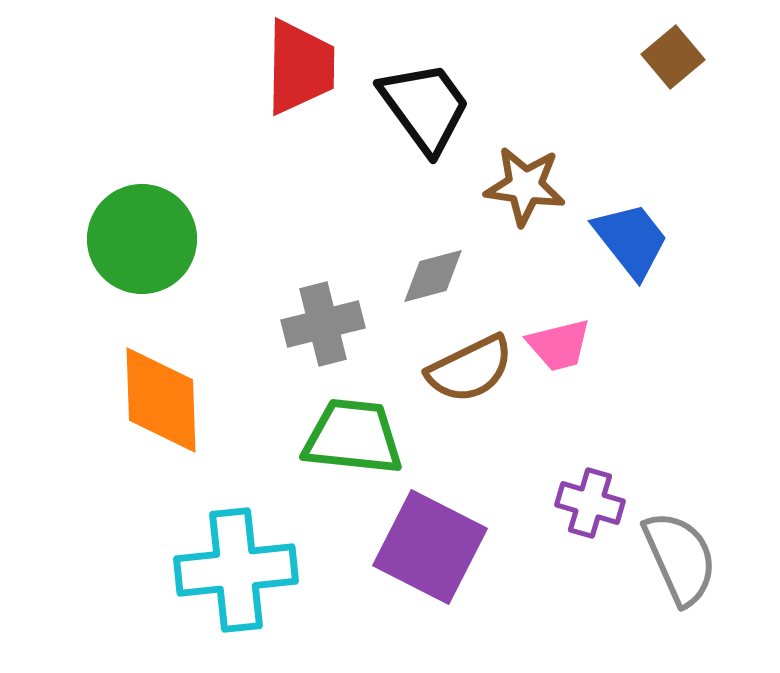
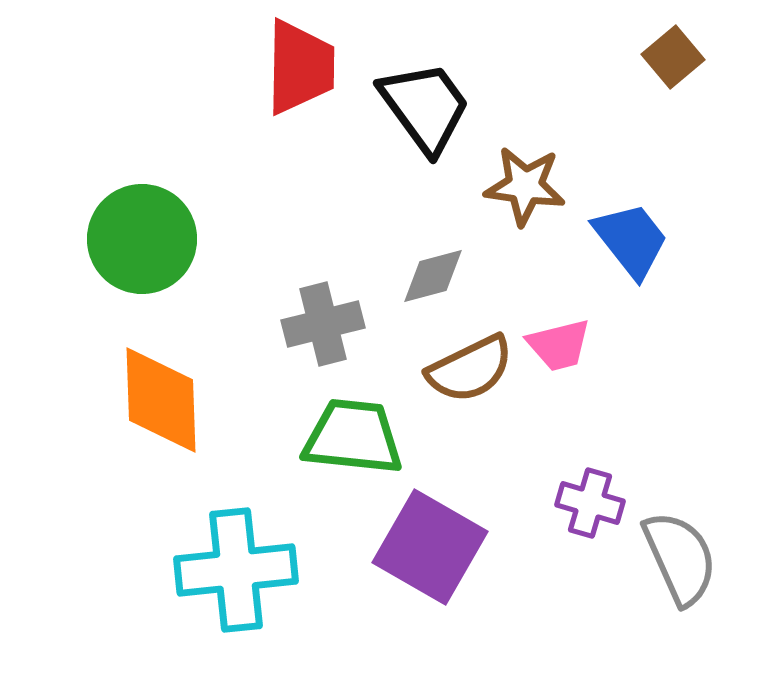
purple square: rotated 3 degrees clockwise
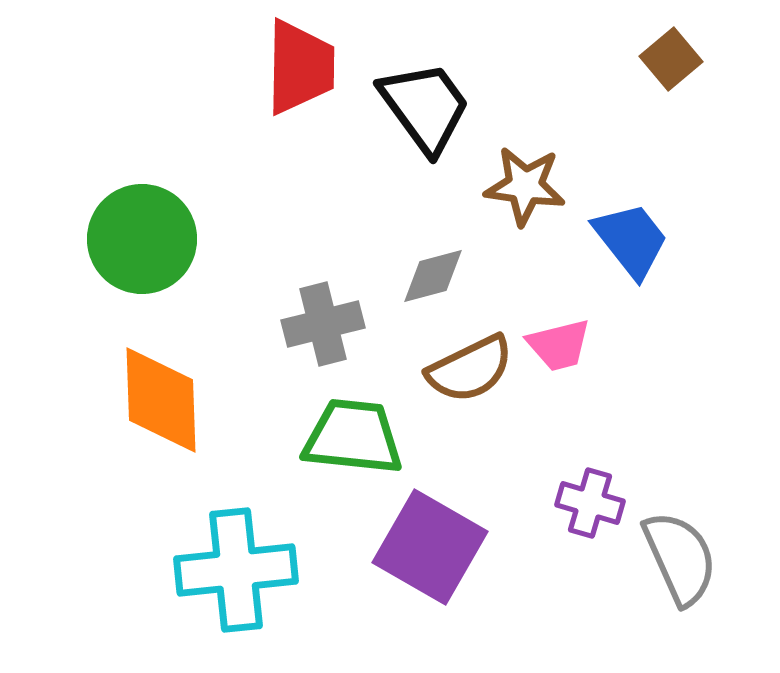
brown square: moved 2 px left, 2 px down
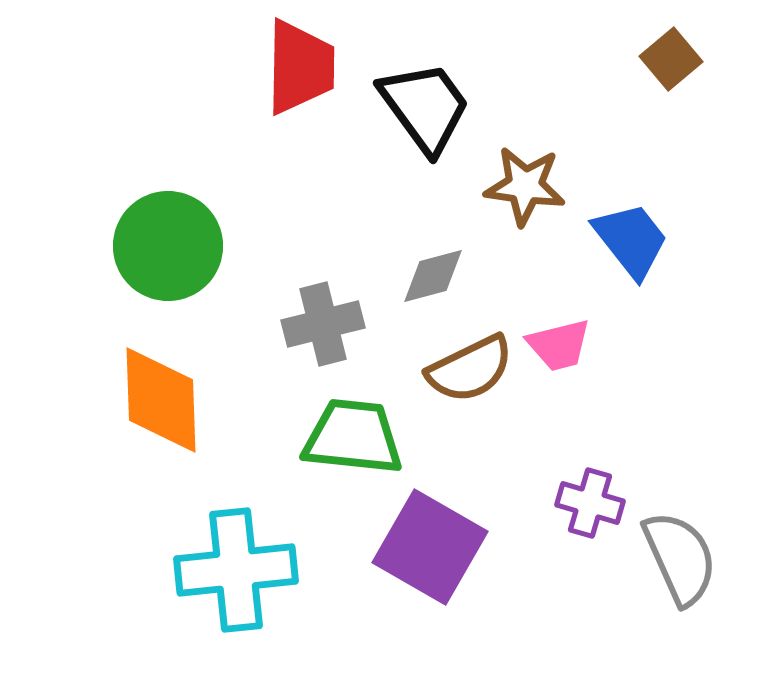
green circle: moved 26 px right, 7 px down
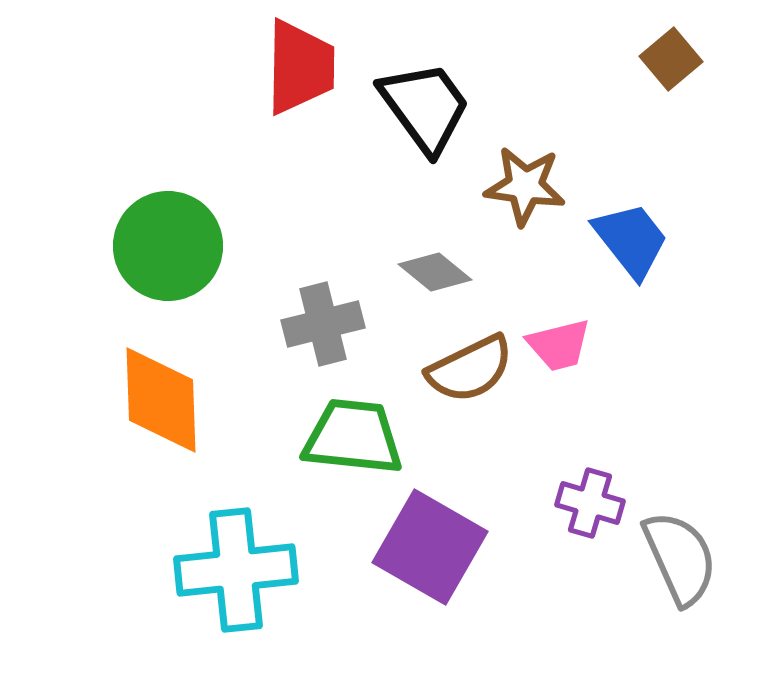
gray diamond: moved 2 px right, 4 px up; rotated 54 degrees clockwise
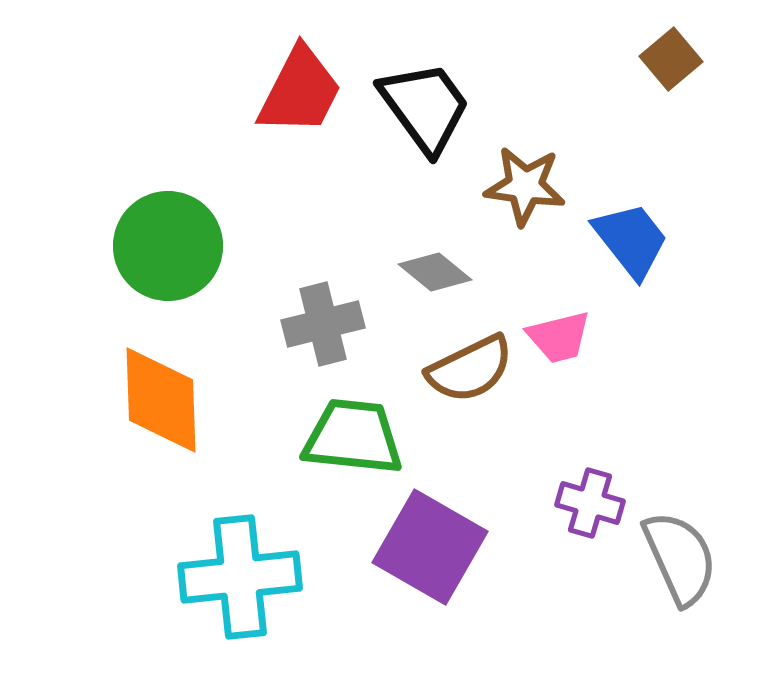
red trapezoid: moved 24 px down; rotated 26 degrees clockwise
pink trapezoid: moved 8 px up
cyan cross: moved 4 px right, 7 px down
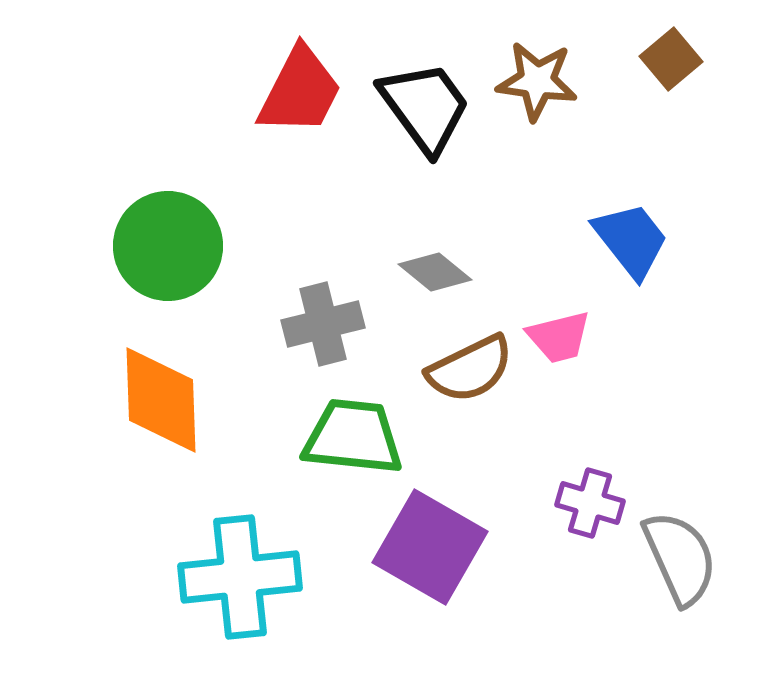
brown star: moved 12 px right, 105 px up
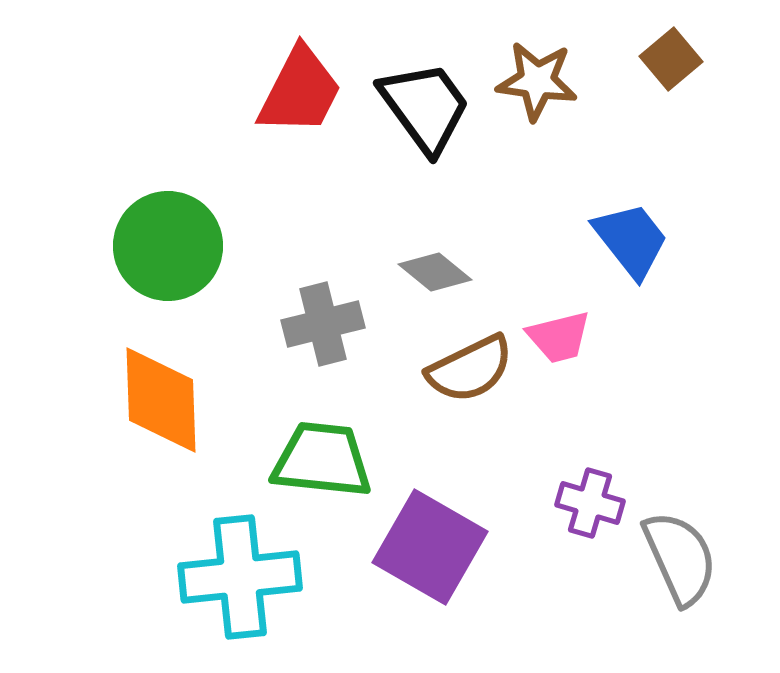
green trapezoid: moved 31 px left, 23 px down
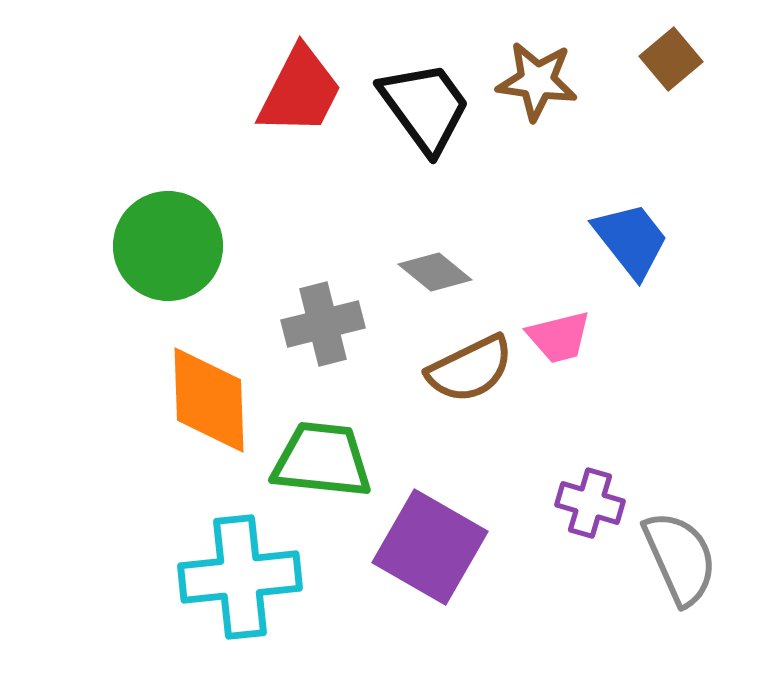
orange diamond: moved 48 px right
